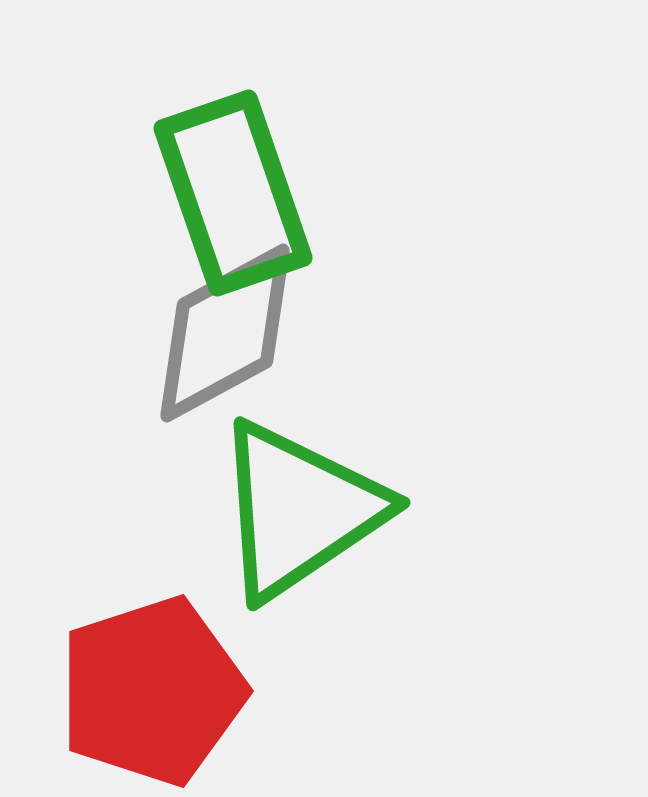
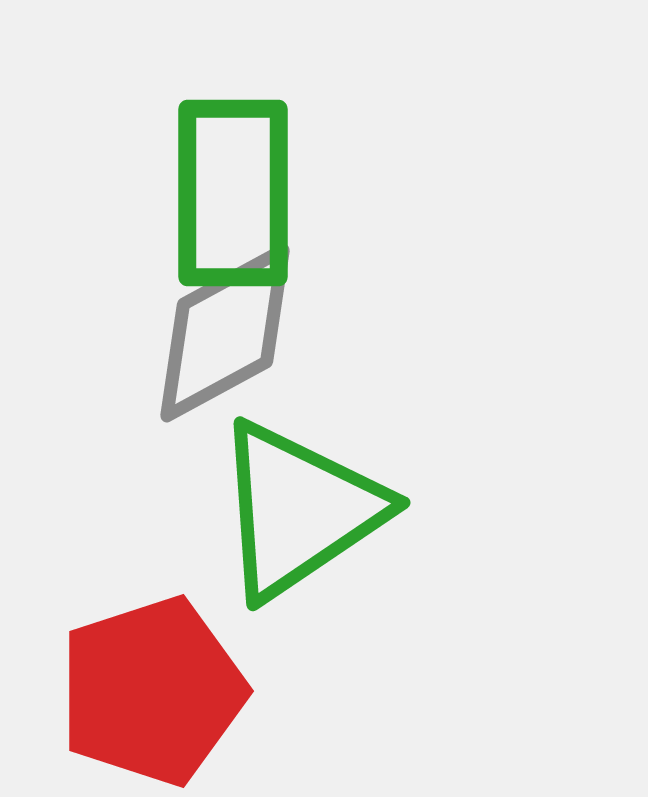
green rectangle: rotated 19 degrees clockwise
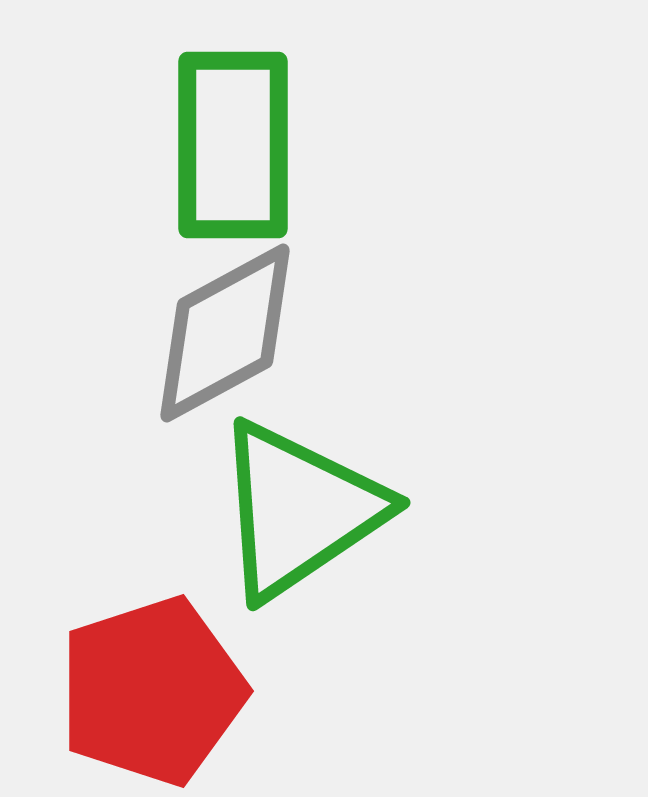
green rectangle: moved 48 px up
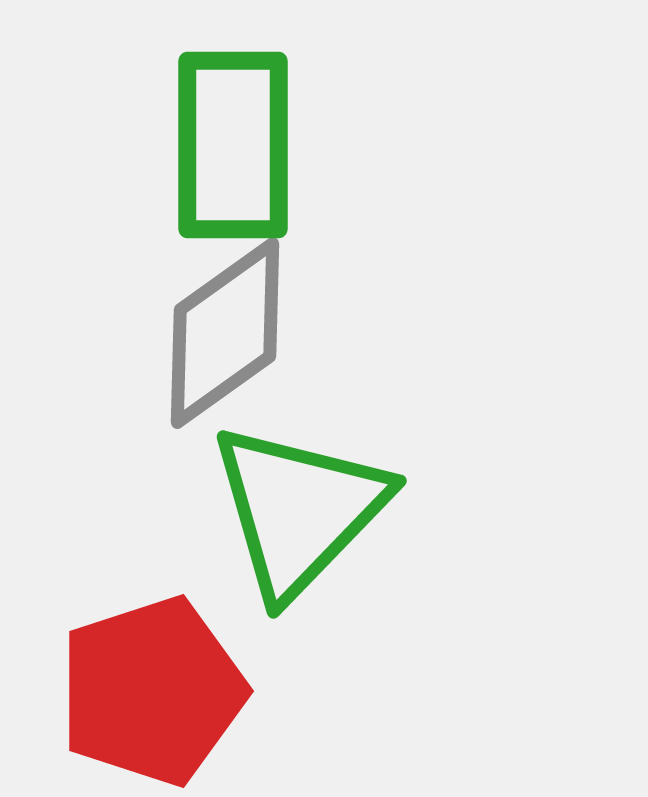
gray diamond: rotated 7 degrees counterclockwise
green triangle: rotated 12 degrees counterclockwise
